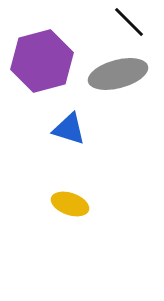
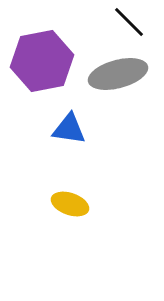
purple hexagon: rotated 4 degrees clockwise
blue triangle: rotated 9 degrees counterclockwise
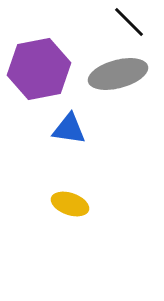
purple hexagon: moved 3 px left, 8 px down
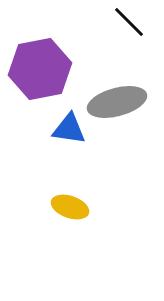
purple hexagon: moved 1 px right
gray ellipse: moved 1 px left, 28 px down
yellow ellipse: moved 3 px down
